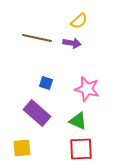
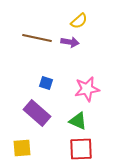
purple arrow: moved 2 px left, 1 px up
pink star: rotated 25 degrees counterclockwise
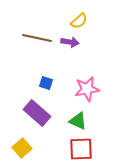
yellow square: rotated 36 degrees counterclockwise
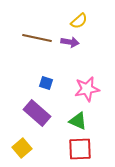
red square: moved 1 px left
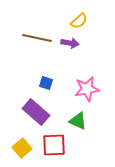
purple arrow: moved 1 px down
purple rectangle: moved 1 px left, 1 px up
red square: moved 26 px left, 4 px up
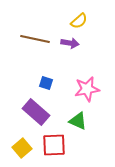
brown line: moved 2 px left, 1 px down
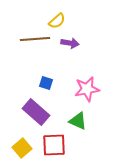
yellow semicircle: moved 22 px left
brown line: rotated 16 degrees counterclockwise
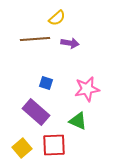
yellow semicircle: moved 3 px up
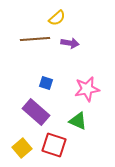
red square: rotated 20 degrees clockwise
